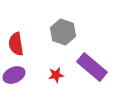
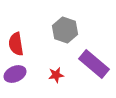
gray hexagon: moved 2 px right, 2 px up
purple rectangle: moved 2 px right, 3 px up
purple ellipse: moved 1 px right, 1 px up
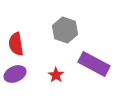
purple rectangle: rotated 12 degrees counterclockwise
red star: rotated 28 degrees counterclockwise
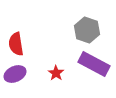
gray hexagon: moved 22 px right
red star: moved 2 px up
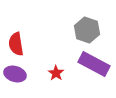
purple ellipse: rotated 40 degrees clockwise
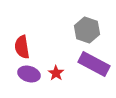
red semicircle: moved 6 px right, 3 px down
purple ellipse: moved 14 px right
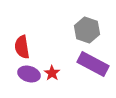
purple rectangle: moved 1 px left
red star: moved 4 px left
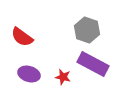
red semicircle: moved 10 px up; rotated 45 degrees counterclockwise
red star: moved 11 px right, 4 px down; rotated 21 degrees counterclockwise
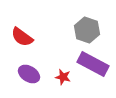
purple ellipse: rotated 15 degrees clockwise
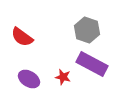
purple rectangle: moved 1 px left
purple ellipse: moved 5 px down
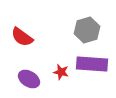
gray hexagon: rotated 25 degrees clockwise
purple rectangle: rotated 24 degrees counterclockwise
red star: moved 2 px left, 5 px up
